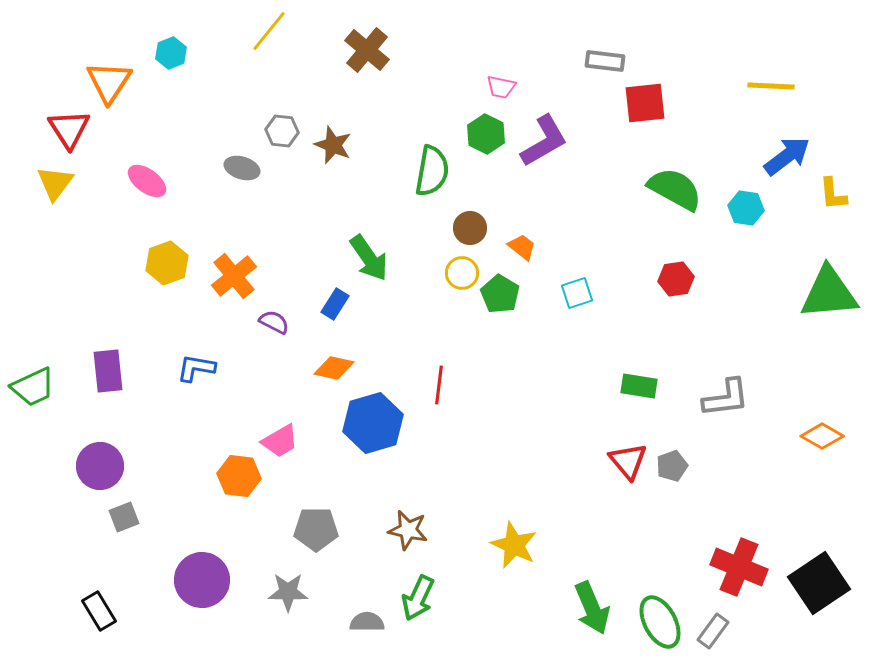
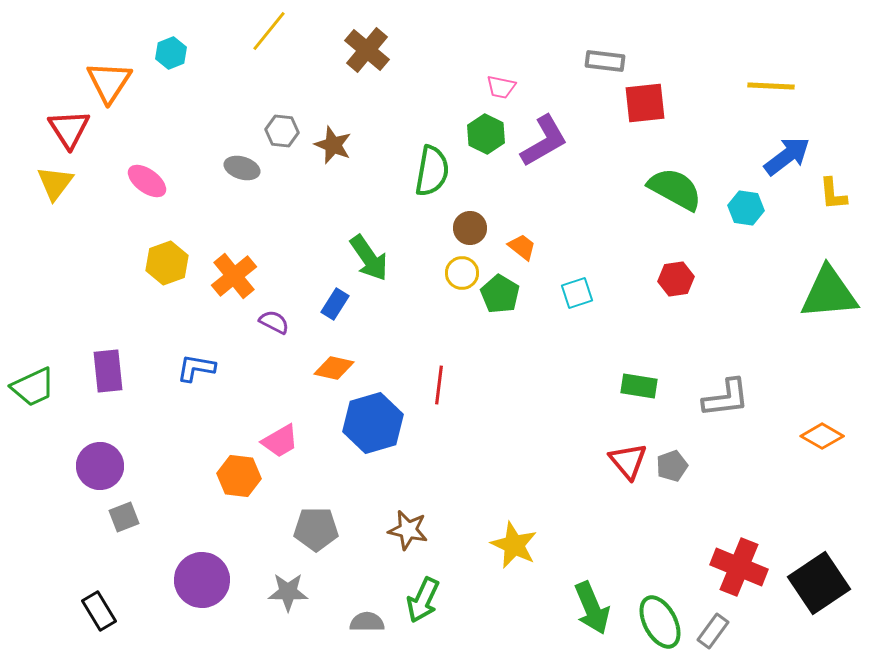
green arrow at (418, 598): moved 5 px right, 2 px down
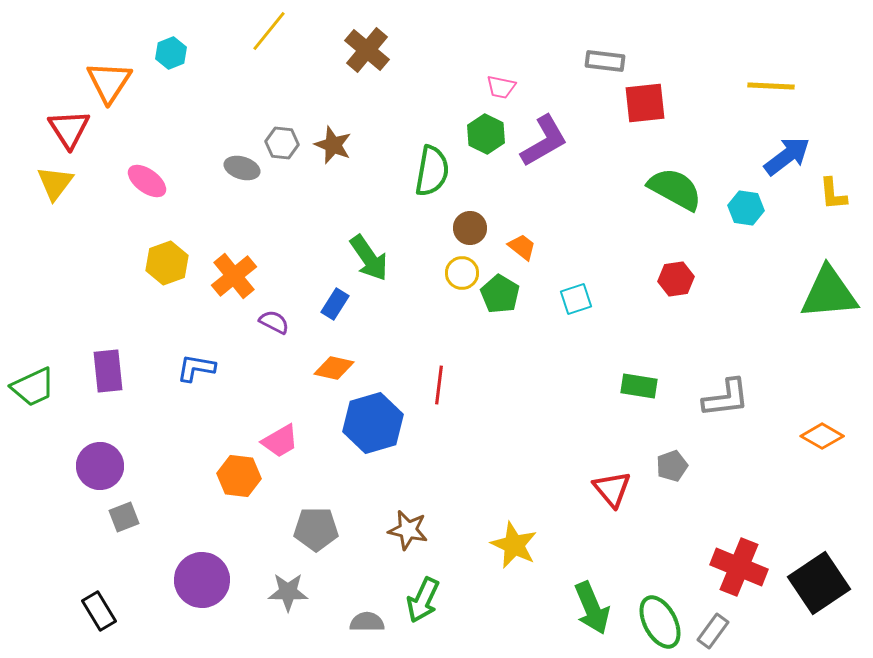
gray hexagon at (282, 131): moved 12 px down
cyan square at (577, 293): moved 1 px left, 6 px down
red triangle at (628, 461): moved 16 px left, 28 px down
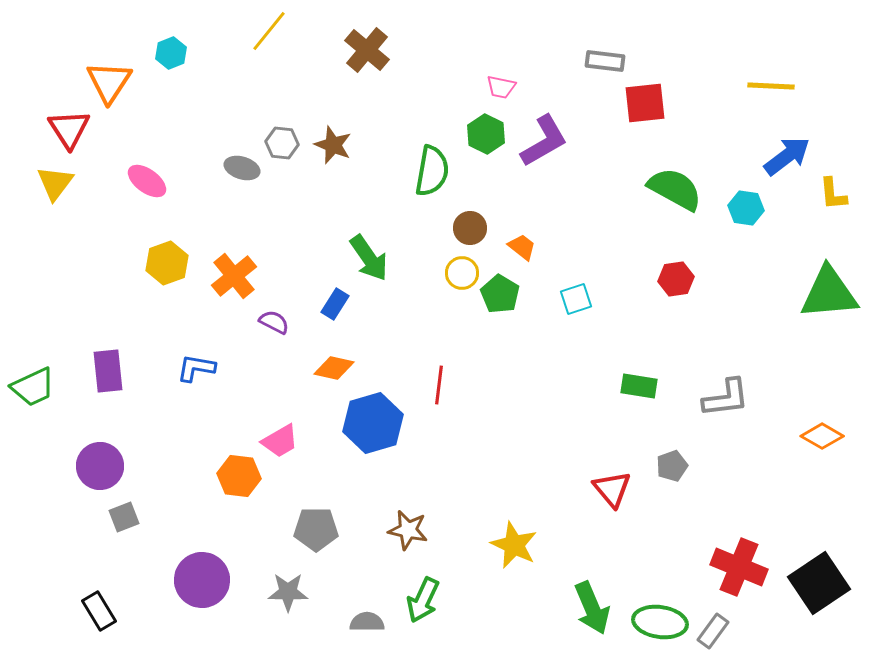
green ellipse at (660, 622): rotated 54 degrees counterclockwise
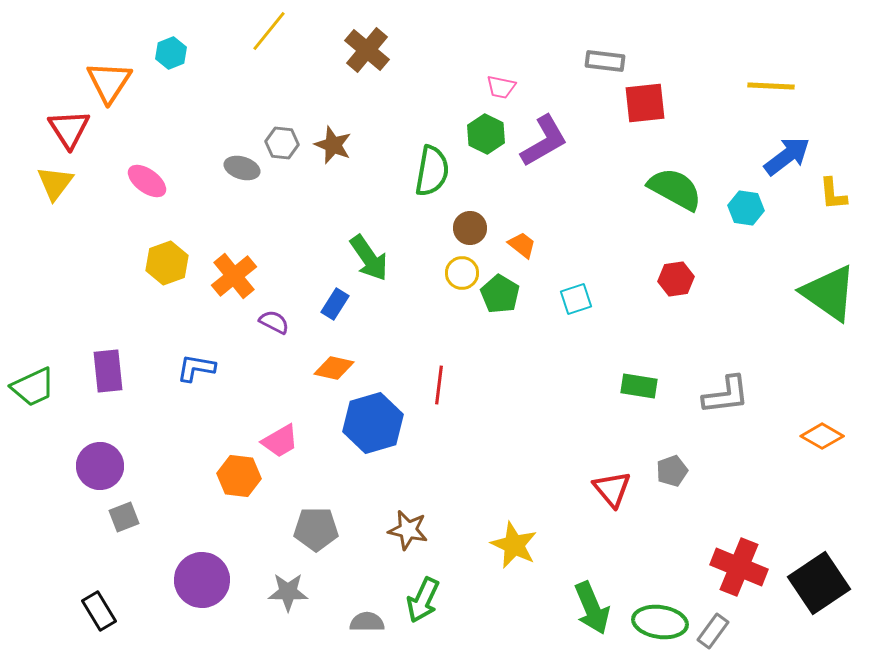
orange trapezoid at (522, 247): moved 2 px up
green triangle at (829, 293): rotated 40 degrees clockwise
gray L-shape at (726, 398): moved 3 px up
gray pentagon at (672, 466): moved 5 px down
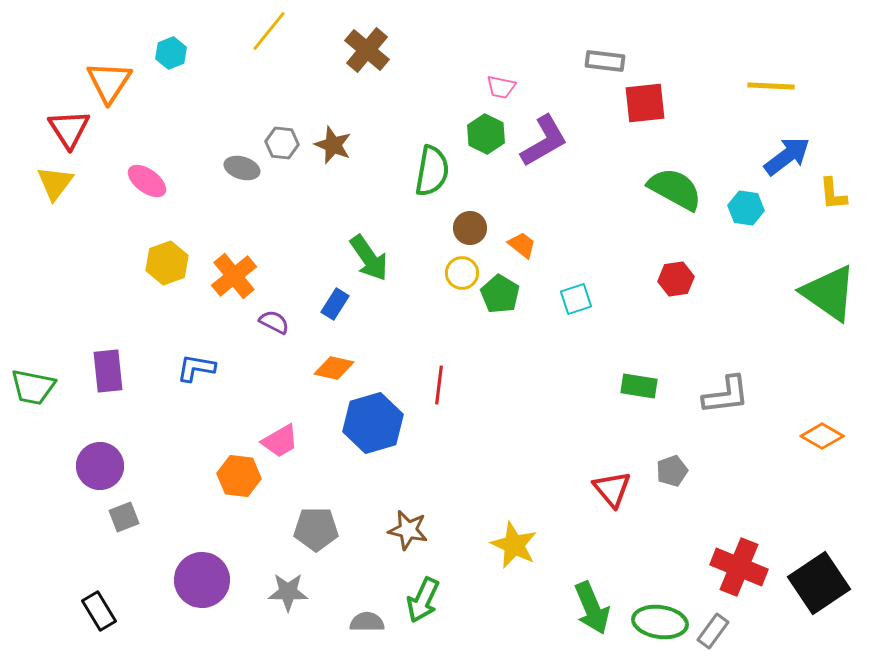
green trapezoid at (33, 387): rotated 36 degrees clockwise
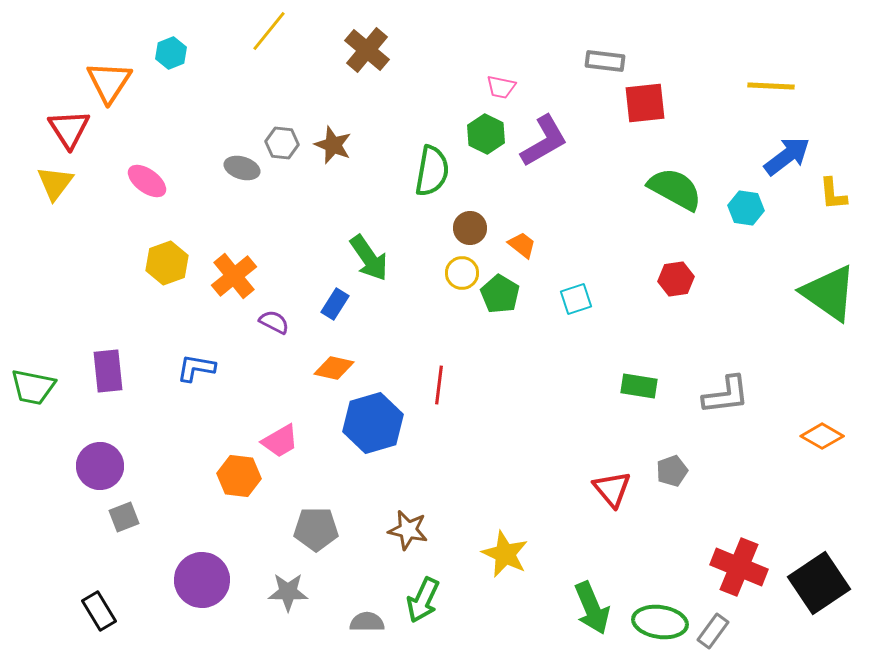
yellow star at (514, 545): moved 9 px left, 9 px down
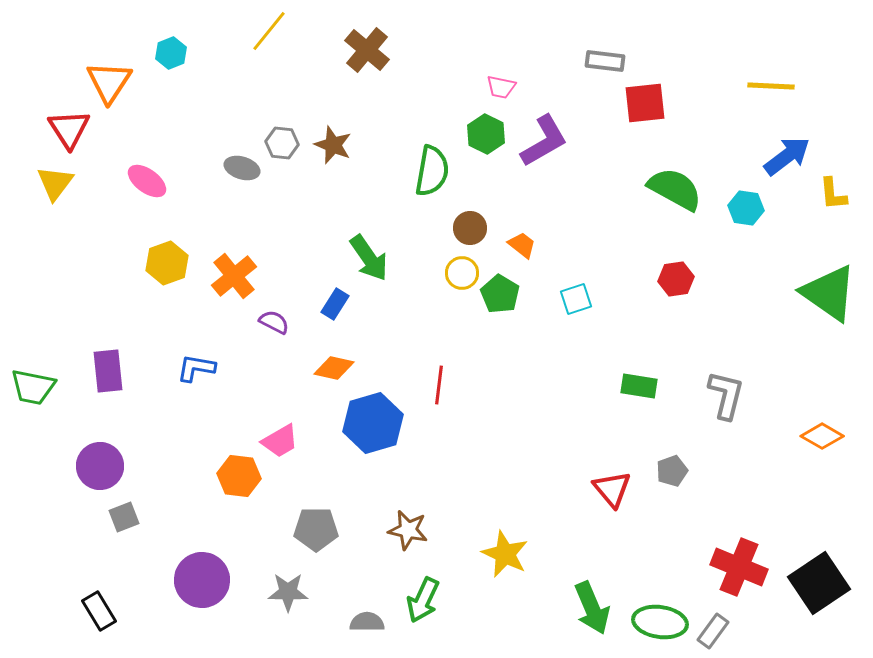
gray L-shape at (726, 395): rotated 69 degrees counterclockwise
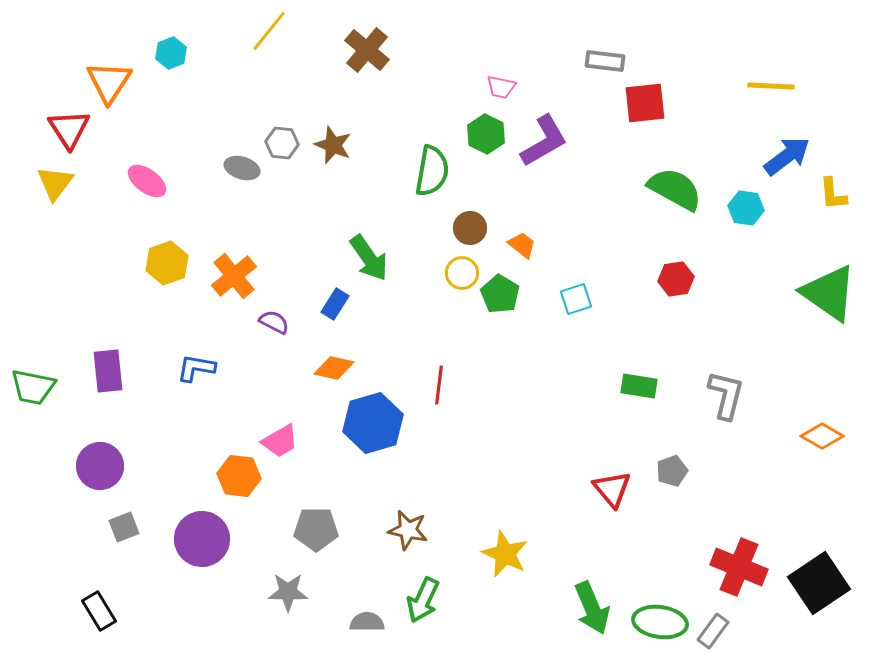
gray square at (124, 517): moved 10 px down
purple circle at (202, 580): moved 41 px up
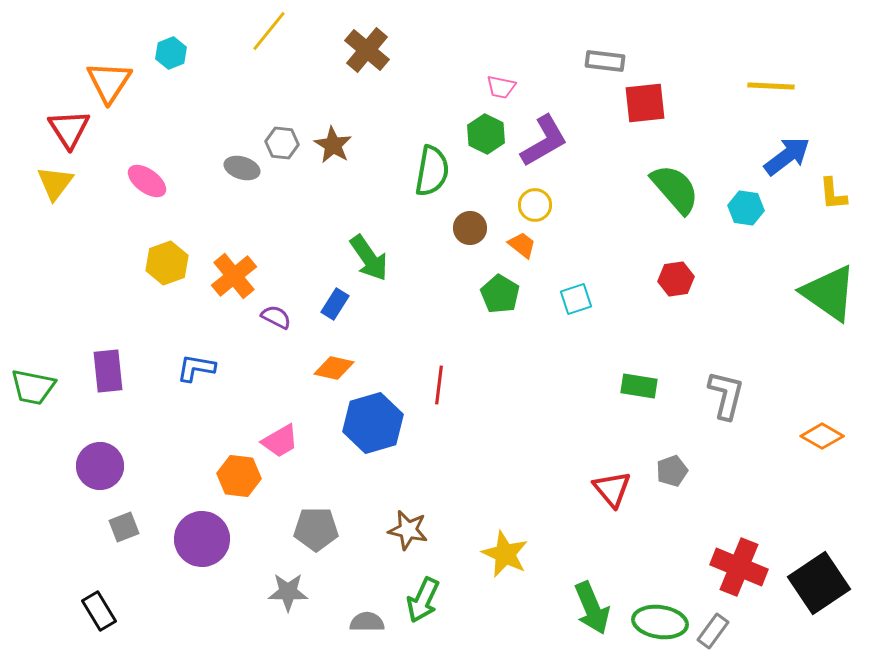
brown star at (333, 145): rotated 9 degrees clockwise
green semicircle at (675, 189): rotated 20 degrees clockwise
yellow circle at (462, 273): moved 73 px right, 68 px up
purple semicircle at (274, 322): moved 2 px right, 5 px up
